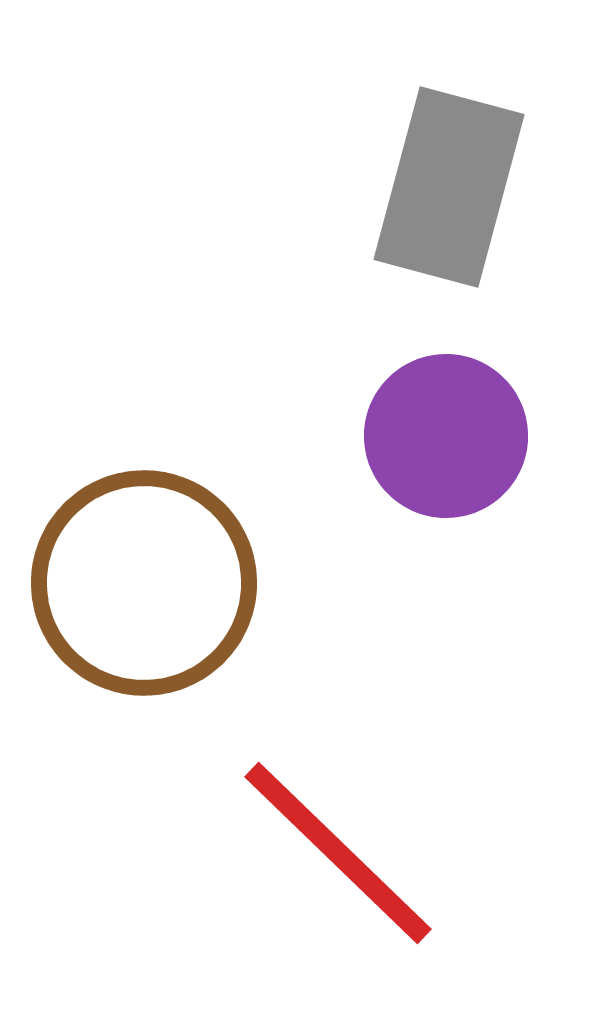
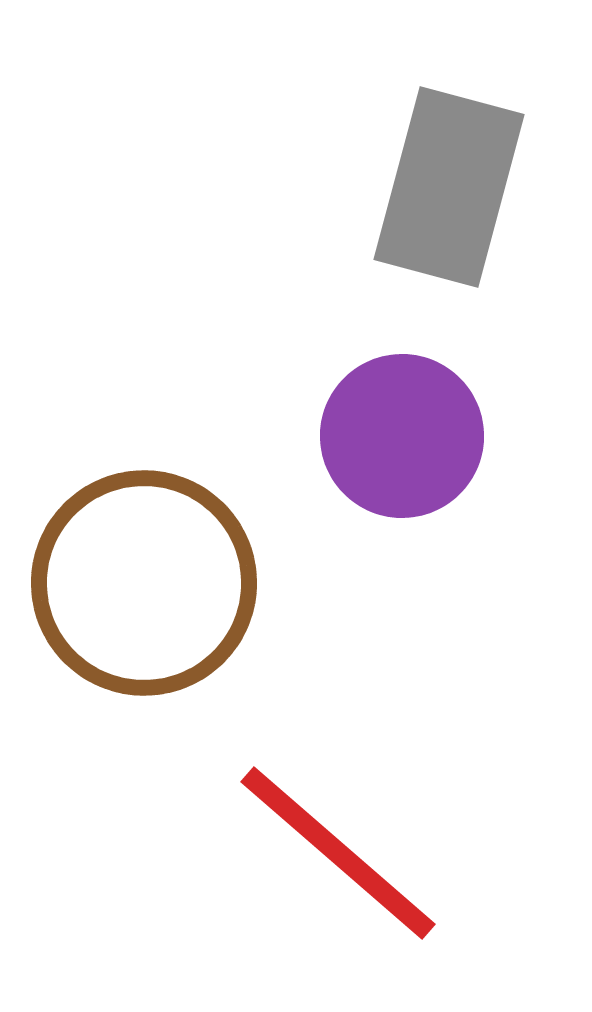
purple circle: moved 44 px left
red line: rotated 3 degrees counterclockwise
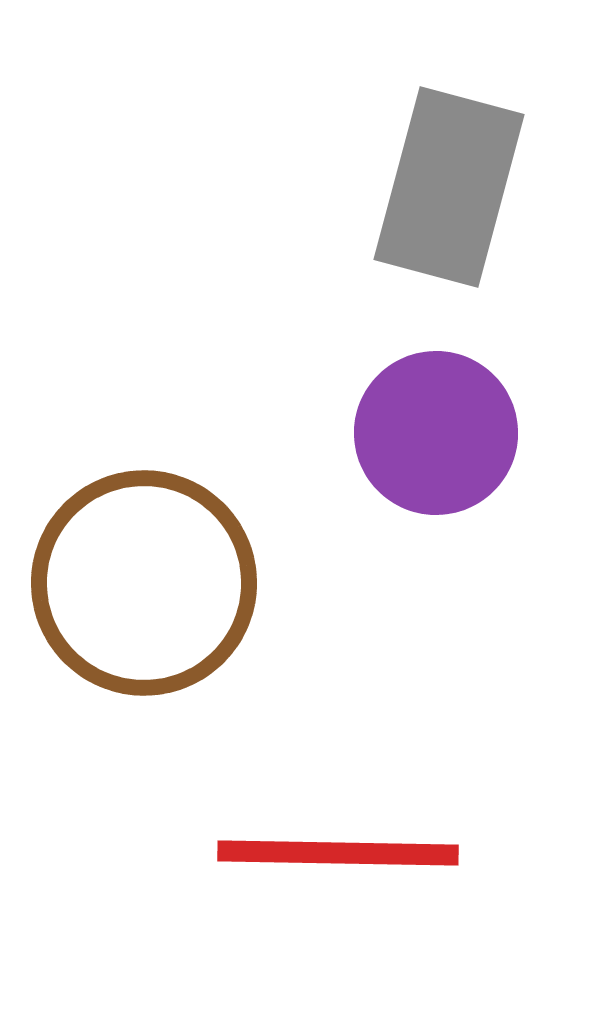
purple circle: moved 34 px right, 3 px up
red line: rotated 40 degrees counterclockwise
